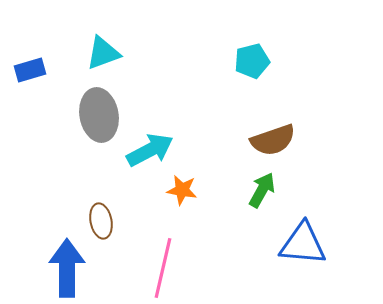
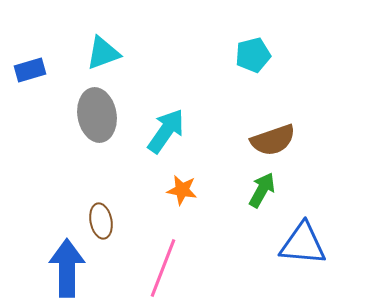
cyan pentagon: moved 1 px right, 6 px up
gray ellipse: moved 2 px left
cyan arrow: moved 16 px right, 19 px up; rotated 27 degrees counterclockwise
pink line: rotated 8 degrees clockwise
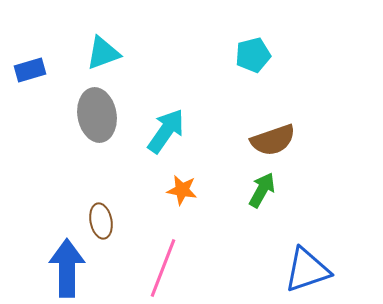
blue triangle: moved 4 px right, 26 px down; rotated 24 degrees counterclockwise
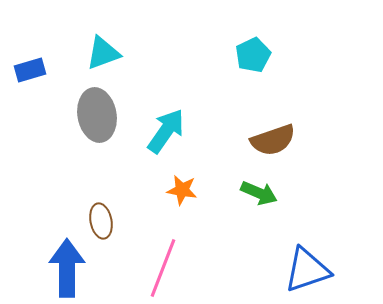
cyan pentagon: rotated 12 degrees counterclockwise
green arrow: moved 3 px left, 3 px down; rotated 84 degrees clockwise
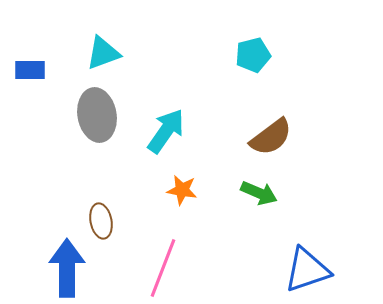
cyan pentagon: rotated 12 degrees clockwise
blue rectangle: rotated 16 degrees clockwise
brown semicircle: moved 2 px left, 3 px up; rotated 18 degrees counterclockwise
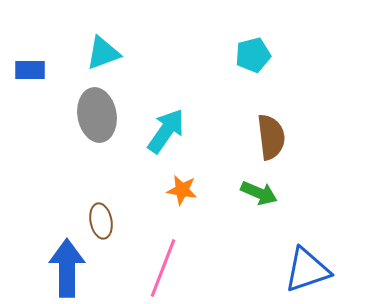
brown semicircle: rotated 60 degrees counterclockwise
